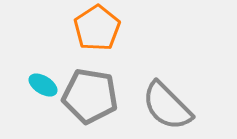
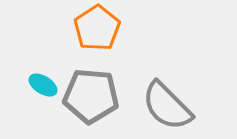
gray pentagon: moved 1 px right; rotated 4 degrees counterclockwise
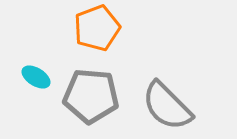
orange pentagon: rotated 12 degrees clockwise
cyan ellipse: moved 7 px left, 8 px up
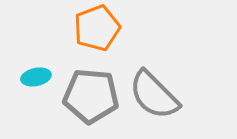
cyan ellipse: rotated 44 degrees counterclockwise
gray semicircle: moved 13 px left, 11 px up
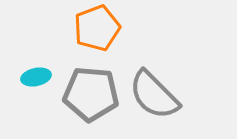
gray pentagon: moved 2 px up
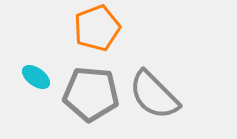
cyan ellipse: rotated 48 degrees clockwise
